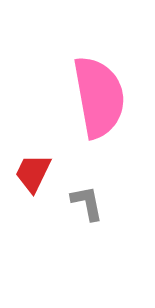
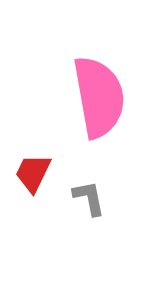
gray L-shape: moved 2 px right, 5 px up
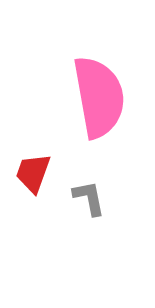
red trapezoid: rotated 6 degrees counterclockwise
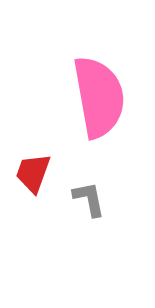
gray L-shape: moved 1 px down
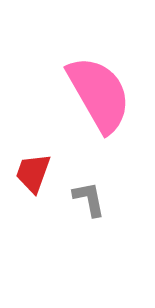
pink semicircle: moved 3 px up; rotated 20 degrees counterclockwise
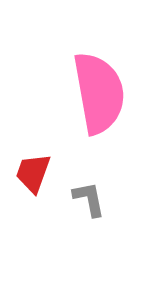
pink semicircle: moved 1 px up; rotated 20 degrees clockwise
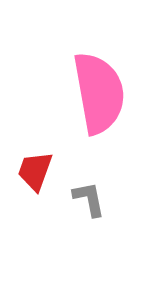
red trapezoid: moved 2 px right, 2 px up
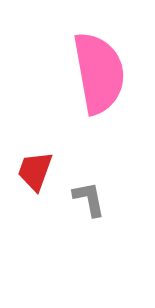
pink semicircle: moved 20 px up
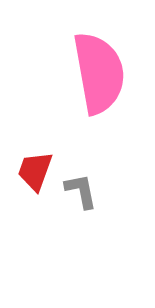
gray L-shape: moved 8 px left, 8 px up
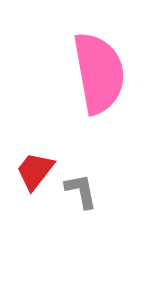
red trapezoid: rotated 18 degrees clockwise
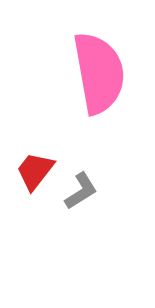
gray L-shape: rotated 69 degrees clockwise
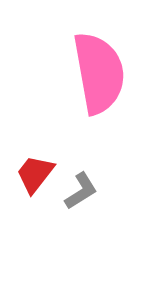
red trapezoid: moved 3 px down
